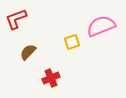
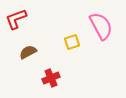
pink semicircle: rotated 84 degrees clockwise
brown semicircle: rotated 18 degrees clockwise
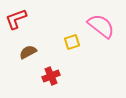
pink semicircle: rotated 24 degrees counterclockwise
red cross: moved 2 px up
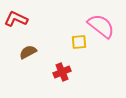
red L-shape: rotated 45 degrees clockwise
yellow square: moved 7 px right; rotated 14 degrees clockwise
red cross: moved 11 px right, 4 px up
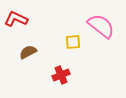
yellow square: moved 6 px left
red cross: moved 1 px left, 3 px down
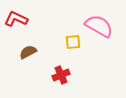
pink semicircle: moved 2 px left; rotated 8 degrees counterclockwise
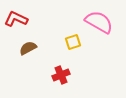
pink semicircle: moved 4 px up
yellow square: rotated 14 degrees counterclockwise
brown semicircle: moved 4 px up
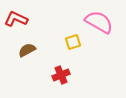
brown semicircle: moved 1 px left, 2 px down
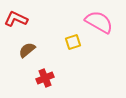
brown semicircle: rotated 12 degrees counterclockwise
red cross: moved 16 px left, 3 px down
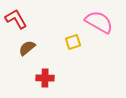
red L-shape: rotated 35 degrees clockwise
brown semicircle: moved 2 px up
red cross: rotated 24 degrees clockwise
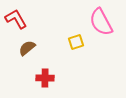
pink semicircle: moved 2 px right; rotated 148 degrees counterclockwise
yellow square: moved 3 px right
